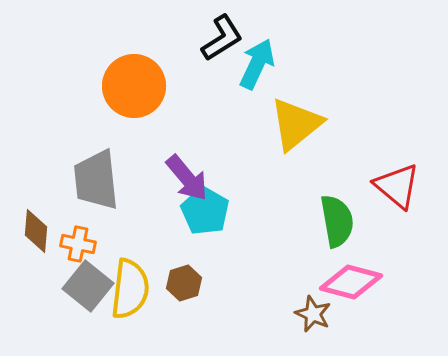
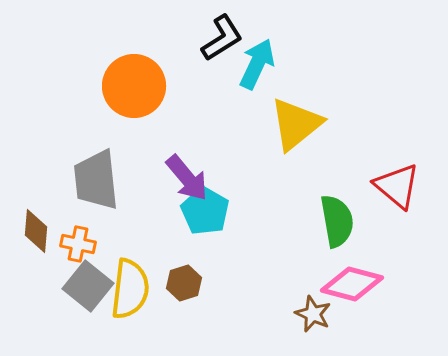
pink diamond: moved 1 px right, 2 px down
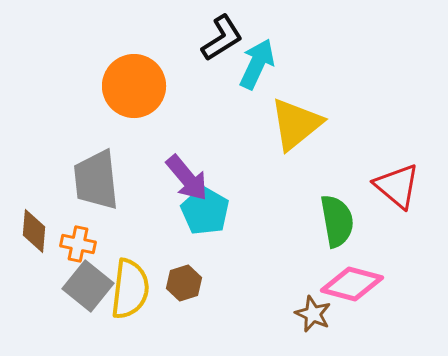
brown diamond: moved 2 px left
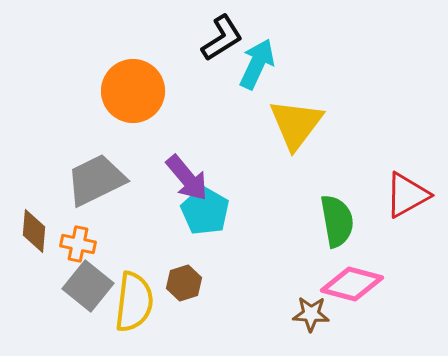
orange circle: moved 1 px left, 5 px down
yellow triangle: rotated 14 degrees counterclockwise
gray trapezoid: rotated 70 degrees clockwise
red triangle: moved 10 px right, 9 px down; rotated 51 degrees clockwise
yellow semicircle: moved 4 px right, 13 px down
brown star: moved 2 px left; rotated 21 degrees counterclockwise
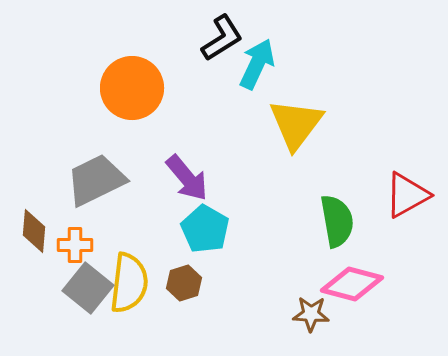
orange circle: moved 1 px left, 3 px up
cyan pentagon: moved 18 px down
orange cross: moved 3 px left, 1 px down; rotated 12 degrees counterclockwise
gray square: moved 2 px down
yellow semicircle: moved 5 px left, 19 px up
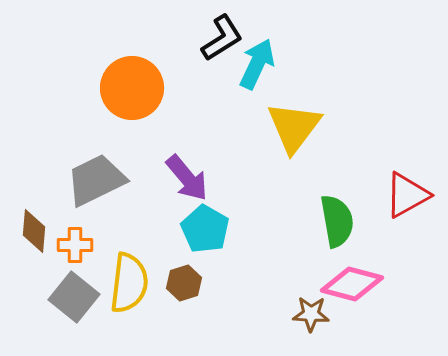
yellow triangle: moved 2 px left, 3 px down
gray square: moved 14 px left, 9 px down
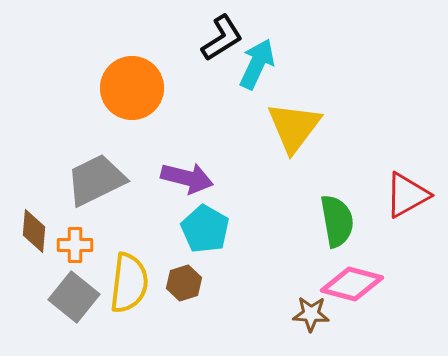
purple arrow: rotated 36 degrees counterclockwise
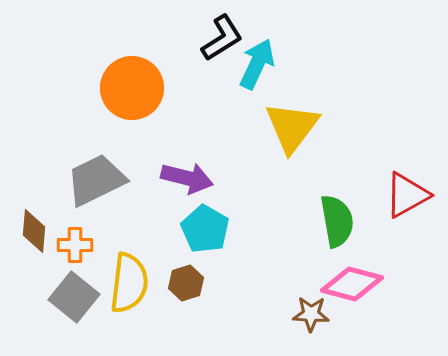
yellow triangle: moved 2 px left
brown hexagon: moved 2 px right
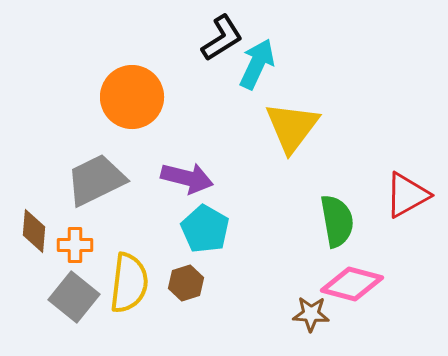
orange circle: moved 9 px down
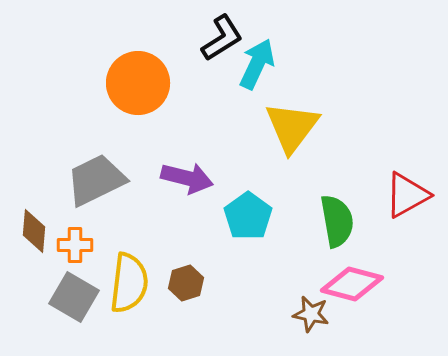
orange circle: moved 6 px right, 14 px up
cyan pentagon: moved 43 px right, 13 px up; rotated 6 degrees clockwise
gray square: rotated 9 degrees counterclockwise
brown star: rotated 9 degrees clockwise
